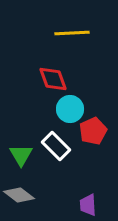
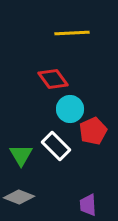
red diamond: rotated 16 degrees counterclockwise
gray diamond: moved 2 px down; rotated 16 degrees counterclockwise
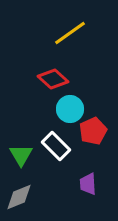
yellow line: moved 2 px left; rotated 32 degrees counterclockwise
red diamond: rotated 12 degrees counterclockwise
gray diamond: rotated 44 degrees counterclockwise
purple trapezoid: moved 21 px up
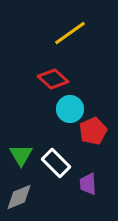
white rectangle: moved 17 px down
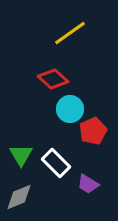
purple trapezoid: rotated 55 degrees counterclockwise
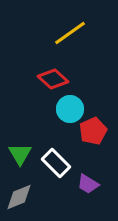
green triangle: moved 1 px left, 1 px up
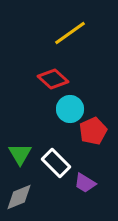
purple trapezoid: moved 3 px left, 1 px up
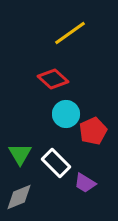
cyan circle: moved 4 px left, 5 px down
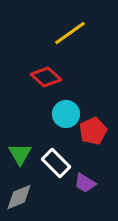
red diamond: moved 7 px left, 2 px up
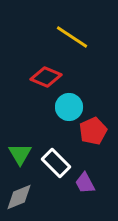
yellow line: moved 2 px right, 4 px down; rotated 68 degrees clockwise
red diamond: rotated 20 degrees counterclockwise
cyan circle: moved 3 px right, 7 px up
purple trapezoid: rotated 30 degrees clockwise
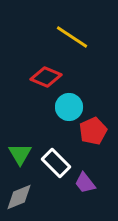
purple trapezoid: rotated 10 degrees counterclockwise
